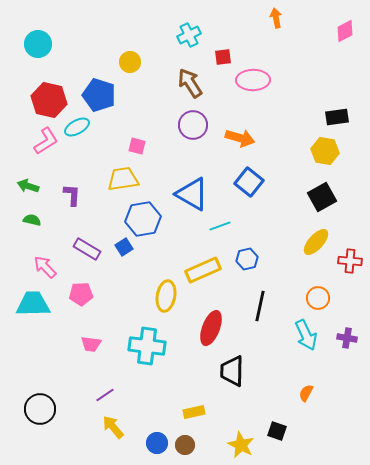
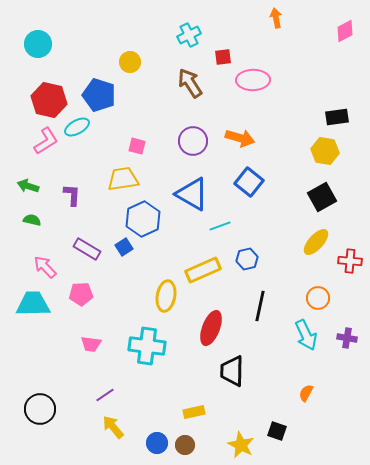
purple circle at (193, 125): moved 16 px down
blue hexagon at (143, 219): rotated 16 degrees counterclockwise
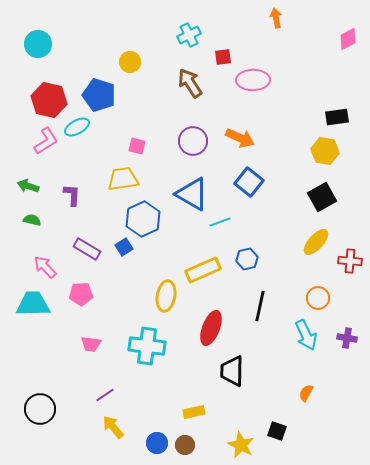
pink diamond at (345, 31): moved 3 px right, 8 px down
orange arrow at (240, 138): rotated 8 degrees clockwise
cyan line at (220, 226): moved 4 px up
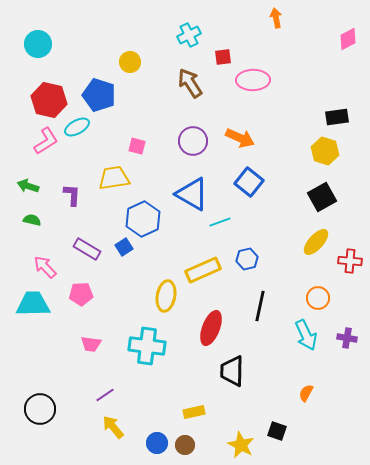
yellow hexagon at (325, 151): rotated 8 degrees clockwise
yellow trapezoid at (123, 179): moved 9 px left, 1 px up
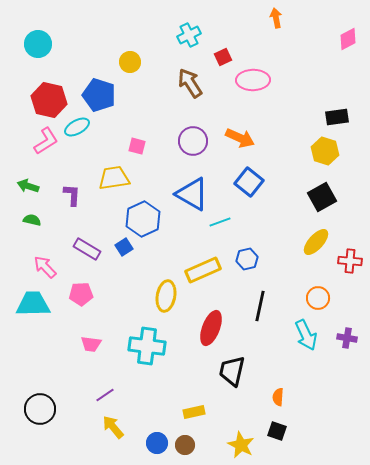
red square at (223, 57): rotated 18 degrees counterclockwise
black trapezoid at (232, 371): rotated 12 degrees clockwise
orange semicircle at (306, 393): moved 28 px left, 4 px down; rotated 24 degrees counterclockwise
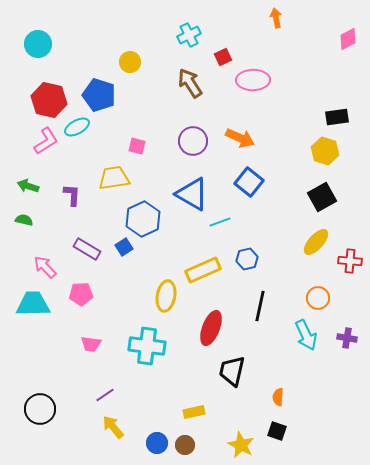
green semicircle at (32, 220): moved 8 px left
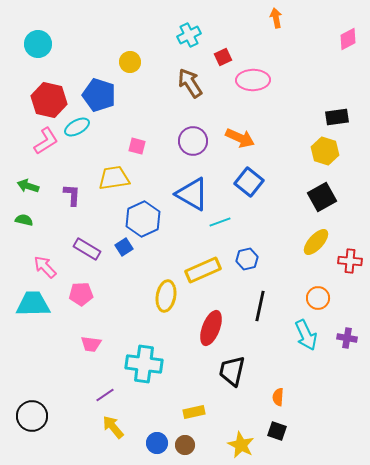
cyan cross at (147, 346): moved 3 px left, 18 px down
black circle at (40, 409): moved 8 px left, 7 px down
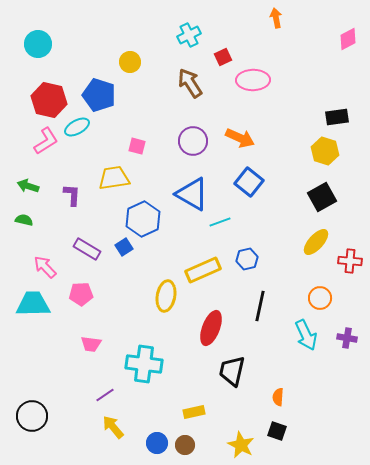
orange circle at (318, 298): moved 2 px right
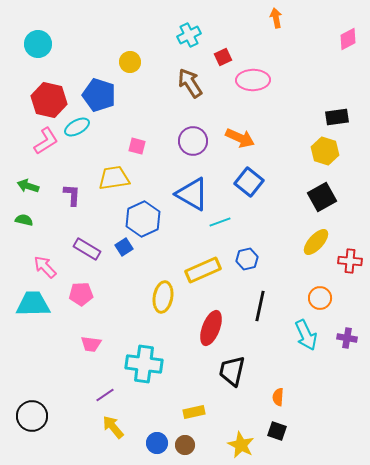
yellow ellipse at (166, 296): moved 3 px left, 1 px down
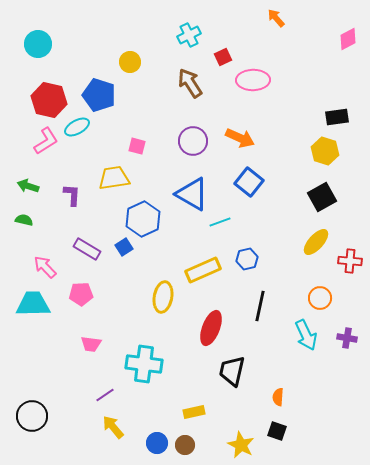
orange arrow at (276, 18): rotated 30 degrees counterclockwise
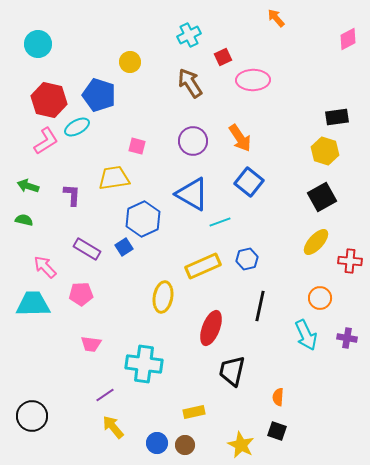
orange arrow at (240, 138): rotated 32 degrees clockwise
yellow rectangle at (203, 270): moved 4 px up
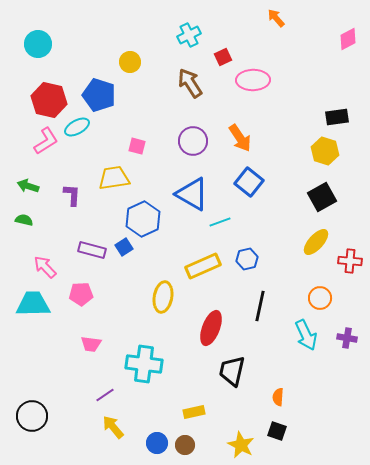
purple rectangle at (87, 249): moved 5 px right, 1 px down; rotated 16 degrees counterclockwise
